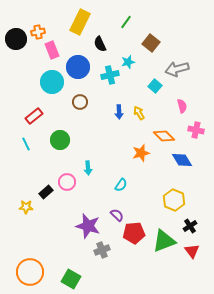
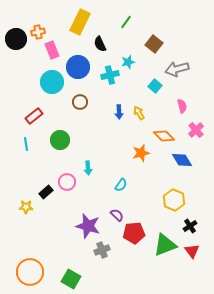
brown square: moved 3 px right, 1 px down
pink cross: rotated 35 degrees clockwise
cyan line: rotated 16 degrees clockwise
green triangle: moved 1 px right, 4 px down
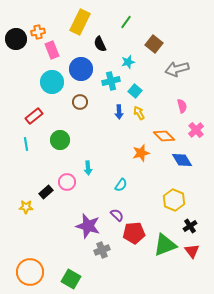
blue circle: moved 3 px right, 2 px down
cyan cross: moved 1 px right, 6 px down
cyan square: moved 20 px left, 5 px down
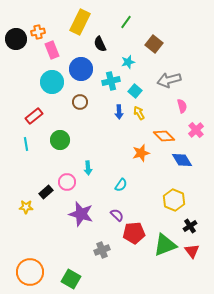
gray arrow: moved 8 px left, 11 px down
purple star: moved 7 px left, 12 px up
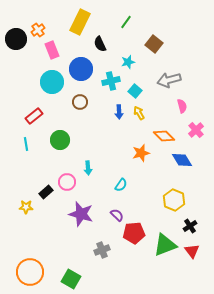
orange cross: moved 2 px up; rotated 24 degrees counterclockwise
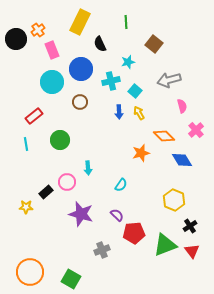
green line: rotated 40 degrees counterclockwise
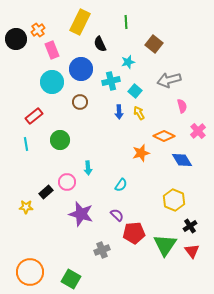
pink cross: moved 2 px right, 1 px down
orange diamond: rotated 20 degrees counterclockwise
green triangle: rotated 35 degrees counterclockwise
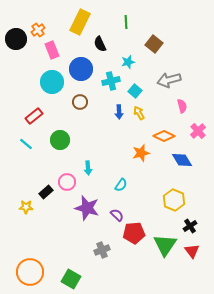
cyan line: rotated 40 degrees counterclockwise
purple star: moved 6 px right, 6 px up
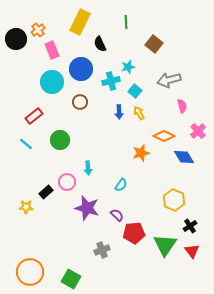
cyan star: moved 5 px down
blue diamond: moved 2 px right, 3 px up
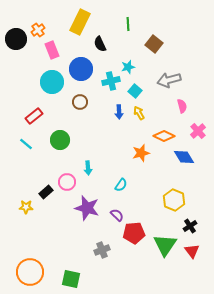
green line: moved 2 px right, 2 px down
green square: rotated 18 degrees counterclockwise
